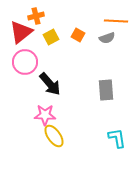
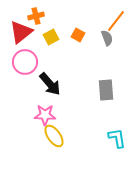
orange line: rotated 55 degrees counterclockwise
gray semicircle: rotated 91 degrees counterclockwise
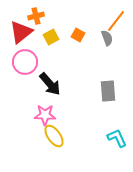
gray rectangle: moved 2 px right, 1 px down
cyan L-shape: rotated 15 degrees counterclockwise
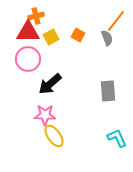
red triangle: moved 7 px right; rotated 40 degrees clockwise
pink circle: moved 3 px right, 3 px up
black arrow: rotated 90 degrees clockwise
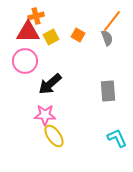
orange line: moved 4 px left
pink circle: moved 3 px left, 2 px down
